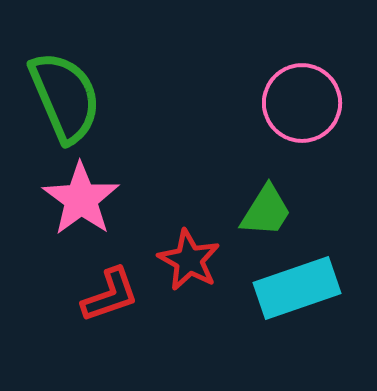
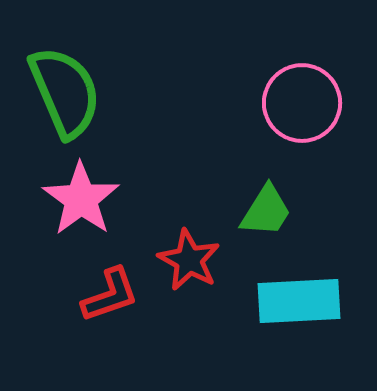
green semicircle: moved 5 px up
cyan rectangle: moved 2 px right, 13 px down; rotated 16 degrees clockwise
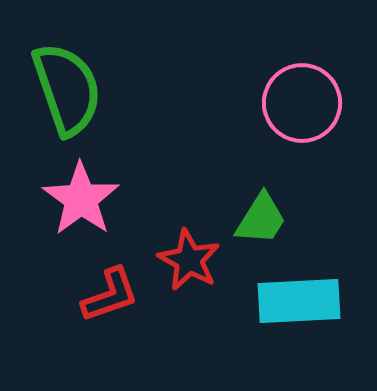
green semicircle: moved 2 px right, 3 px up; rotated 4 degrees clockwise
green trapezoid: moved 5 px left, 8 px down
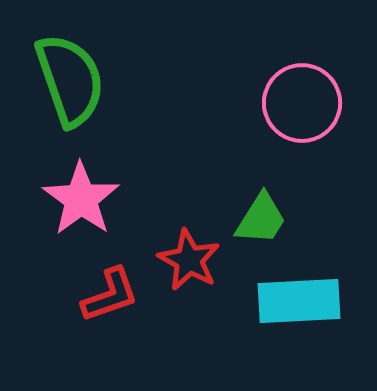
green semicircle: moved 3 px right, 9 px up
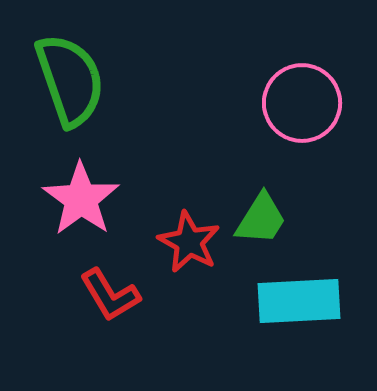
red star: moved 18 px up
red L-shape: rotated 78 degrees clockwise
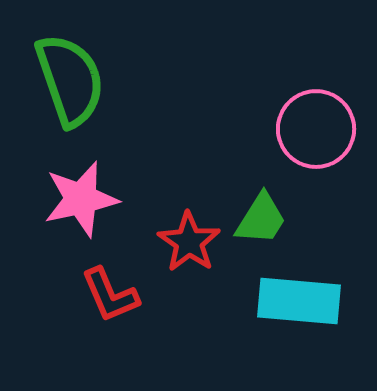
pink circle: moved 14 px right, 26 px down
pink star: rotated 24 degrees clockwise
red star: rotated 6 degrees clockwise
red L-shape: rotated 8 degrees clockwise
cyan rectangle: rotated 8 degrees clockwise
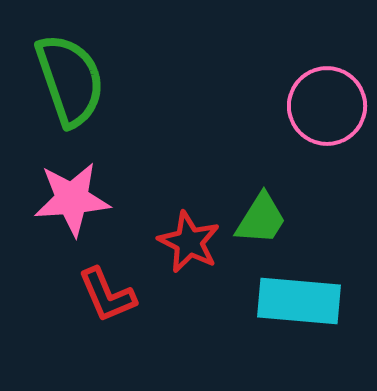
pink circle: moved 11 px right, 23 px up
pink star: moved 9 px left; rotated 8 degrees clockwise
red star: rotated 8 degrees counterclockwise
red L-shape: moved 3 px left
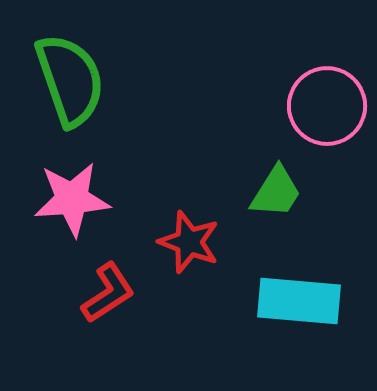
green trapezoid: moved 15 px right, 27 px up
red star: rotated 6 degrees counterclockwise
red L-shape: moved 1 px right, 2 px up; rotated 100 degrees counterclockwise
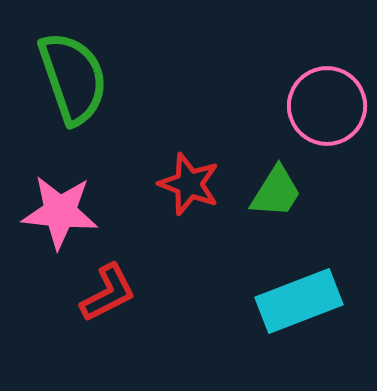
green semicircle: moved 3 px right, 2 px up
pink star: moved 12 px left, 13 px down; rotated 10 degrees clockwise
red star: moved 58 px up
red L-shape: rotated 6 degrees clockwise
cyan rectangle: rotated 26 degrees counterclockwise
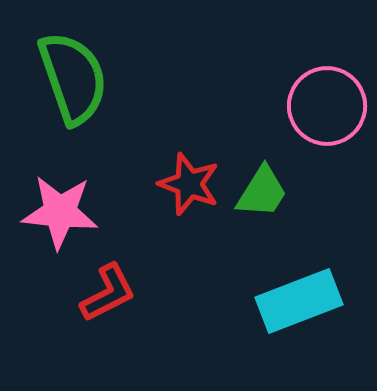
green trapezoid: moved 14 px left
